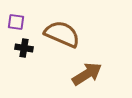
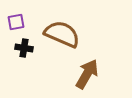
purple square: rotated 18 degrees counterclockwise
brown arrow: rotated 28 degrees counterclockwise
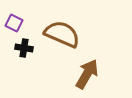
purple square: moved 2 px left, 1 px down; rotated 36 degrees clockwise
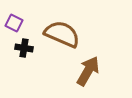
brown arrow: moved 1 px right, 3 px up
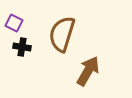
brown semicircle: rotated 96 degrees counterclockwise
black cross: moved 2 px left, 1 px up
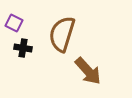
black cross: moved 1 px right, 1 px down
brown arrow: rotated 108 degrees clockwise
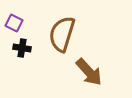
black cross: moved 1 px left
brown arrow: moved 1 px right, 1 px down
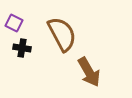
brown semicircle: rotated 135 degrees clockwise
brown arrow: rotated 12 degrees clockwise
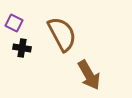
brown arrow: moved 3 px down
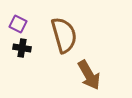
purple square: moved 4 px right, 1 px down
brown semicircle: moved 2 px right, 1 px down; rotated 12 degrees clockwise
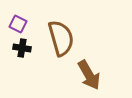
brown semicircle: moved 3 px left, 3 px down
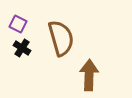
black cross: rotated 24 degrees clockwise
brown arrow: rotated 148 degrees counterclockwise
